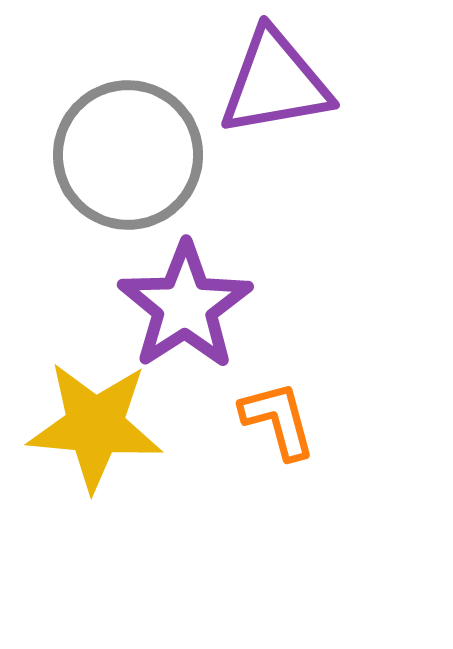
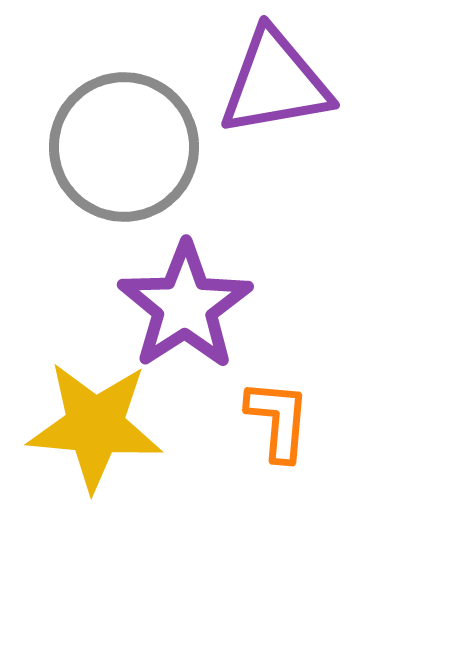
gray circle: moved 4 px left, 8 px up
orange L-shape: rotated 20 degrees clockwise
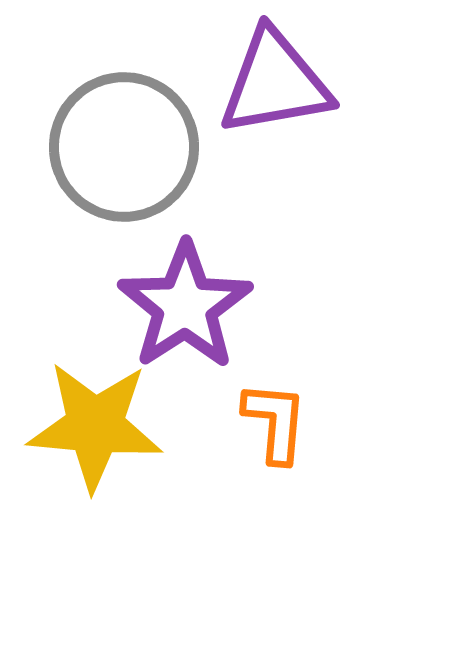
orange L-shape: moved 3 px left, 2 px down
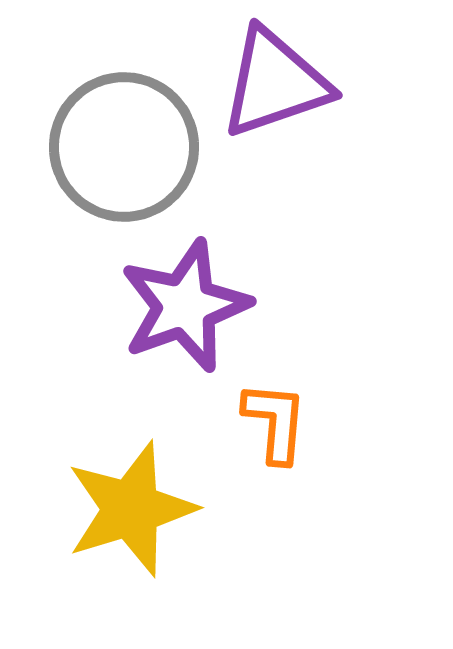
purple triangle: rotated 9 degrees counterclockwise
purple star: rotated 13 degrees clockwise
yellow star: moved 36 px right, 83 px down; rotated 22 degrees counterclockwise
